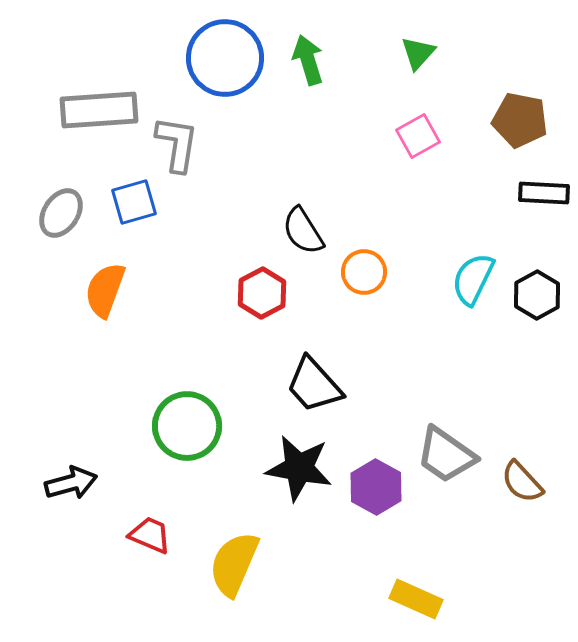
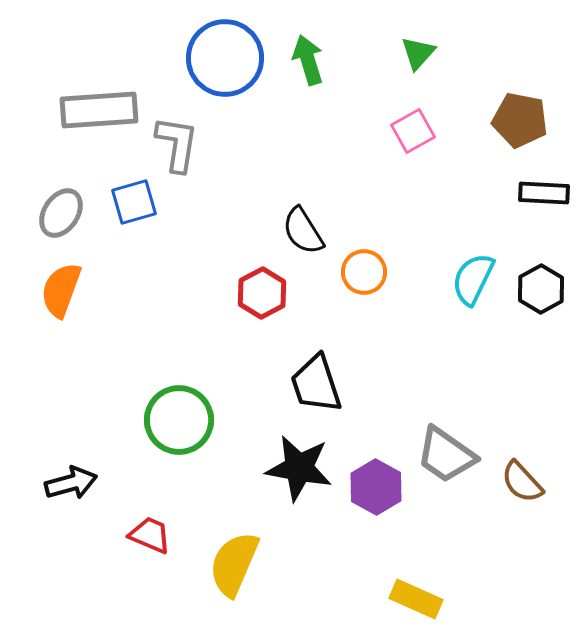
pink square: moved 5 px left, 5 px up
orange semicircle: moved 44 px left
black hexagon: moved 4 px right, 6 px up
black trapezoid: moved 2 px right, 1 px up; rotated 24 degrees clockwise
green circle: moved 8 px left, 6 px up
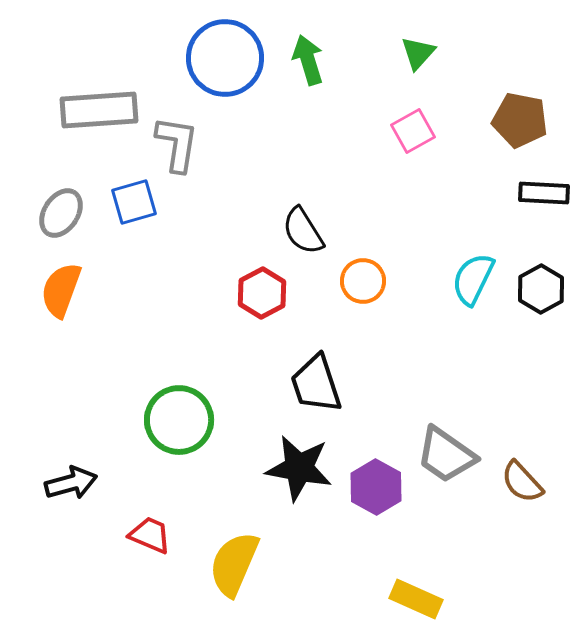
orange circle: moved 1 px left, 9 px down
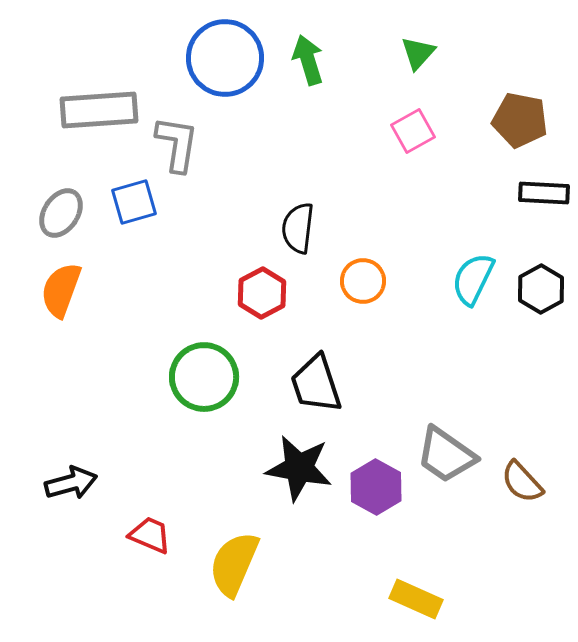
black semicircle: moved 5 px left, 3 px up; rotated 39 degrees clockwise
green circle: moved 25 px right, 43 px up
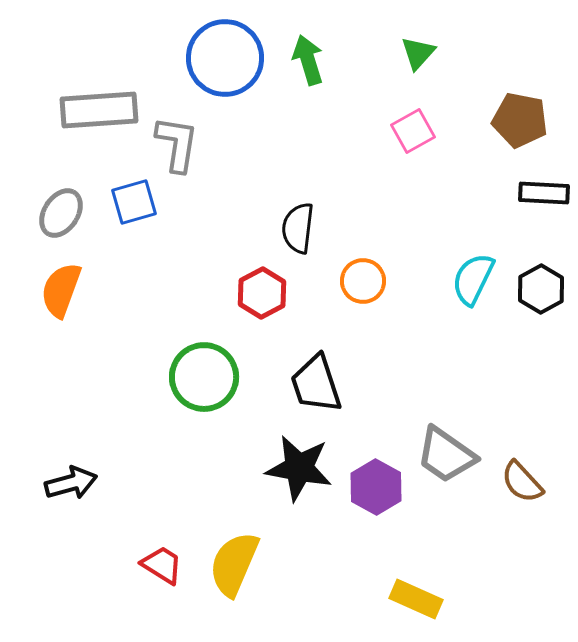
red trapezoid: moved 12 px right, 30 px down; rotated 9 degrees clockwise
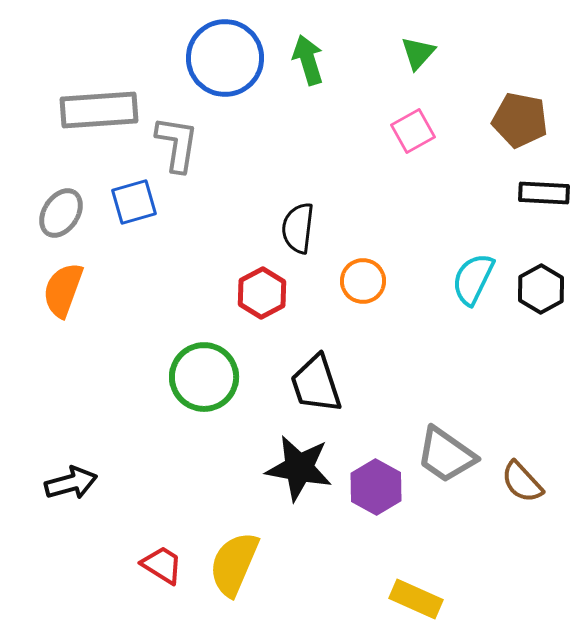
orange semicircle: moved 2 px right
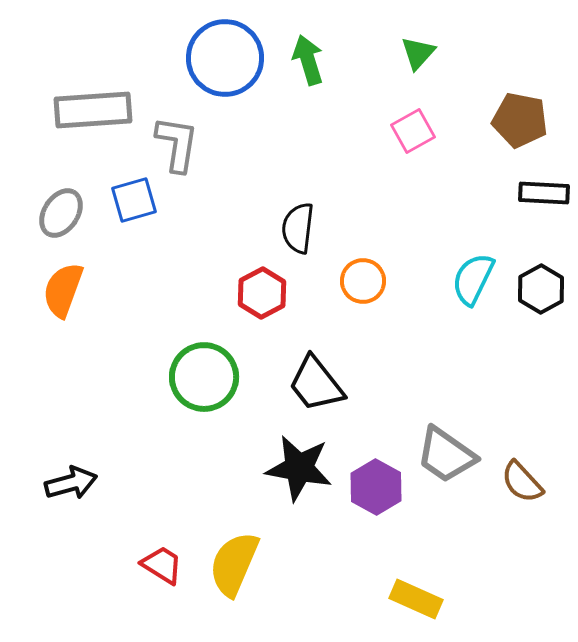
gray rectangle: moved 6 px left
blue square: moved 2 px up
black trapezoid: rotated 20 degrees counterclockwise
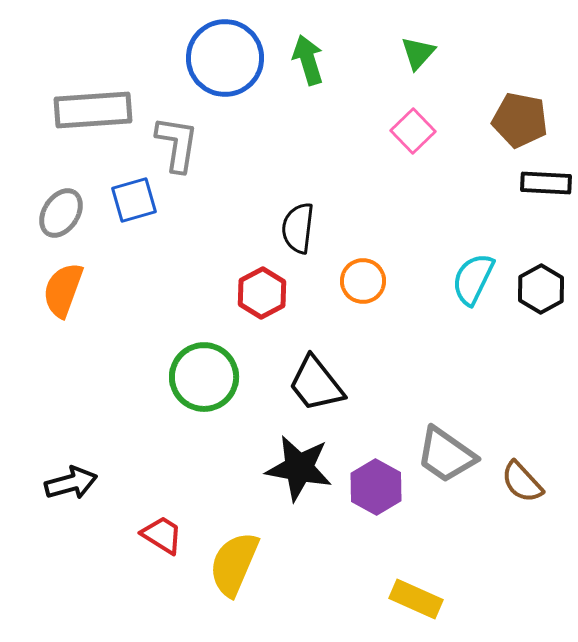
pink square: rotated 15 degrees counterclockwise
black rectangle: moved 2 px right, 10 px up
red trapezoid: moved 30 px up
